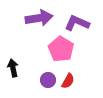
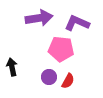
pink pentagon: rotated 25 degrees counterclockwise
black arrow: moved 1 px left, 1 px up
purple circle: moved 1 px right, 3 px up
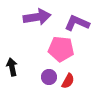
purple arrow: moved 2 px left, 1 px up
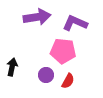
purple L-shape: moved 2 px left
pink pentagon: moved 2 px right, 2 px down
black arrow: rotated 24 degrees clockwise
purple circle: moved 3 px left, 2 px up
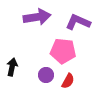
purple L-shape: moved 3 px right, 1 px up
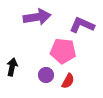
purple L-shape: moved 4 px right, 3 px down
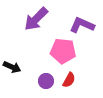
purple arrow: moved 1 px left, 2 px down; rotated 144 degrees clockwise
black arrow: rotated 102 degrees clockwise
purple circle: moved 6 px down
red semicircle: moved 1 px right, 1 px up
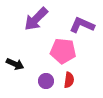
black arrow: moved 3 px right, 3 px up
red semicircle: rotated 21 degrees counterclockwise
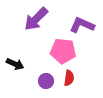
red semicircle: moved 2 px up
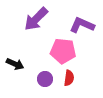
purple circle: moved 1 px left, 2 px up
